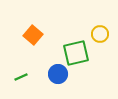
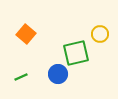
orange square: moved 7 px left, 1 px up
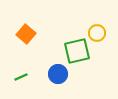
yellow circle: moved 3 px left, 1 px up
green square: moved 1 px right, 2 px up
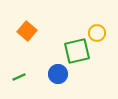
orange square: moved 1 px right, 3 px up
green line: moved 2 px left
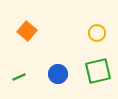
green square: moved 21 px right, 20 px down
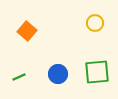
yellow circle: moved 2 px left, 10 px up
green square: moved 1 px left, 1 px down; rotated 8 degrees clockwise
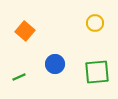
orange square: moved 2 px left
blue circle: moved 3 px left, 10 px up
